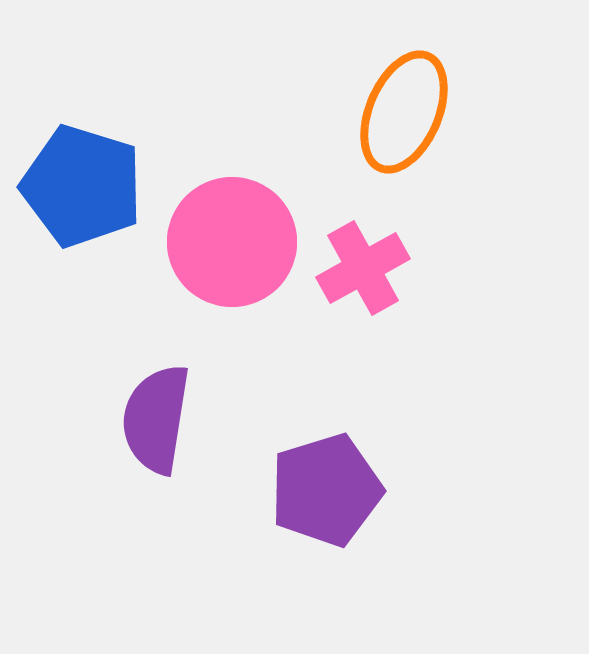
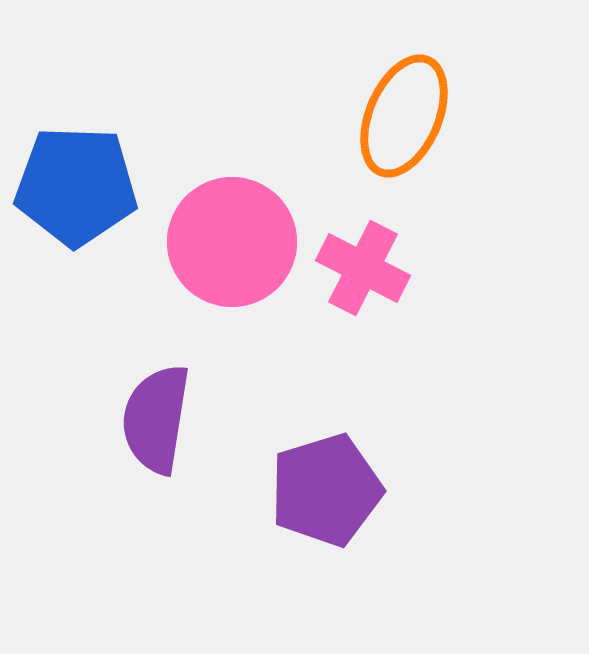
orange ellipse: moved 4 px down
blue pentagon: moved 6 px left; rotated 15 degrees counterclockwise
pink cross: rotated 34 degrees counterclockwise
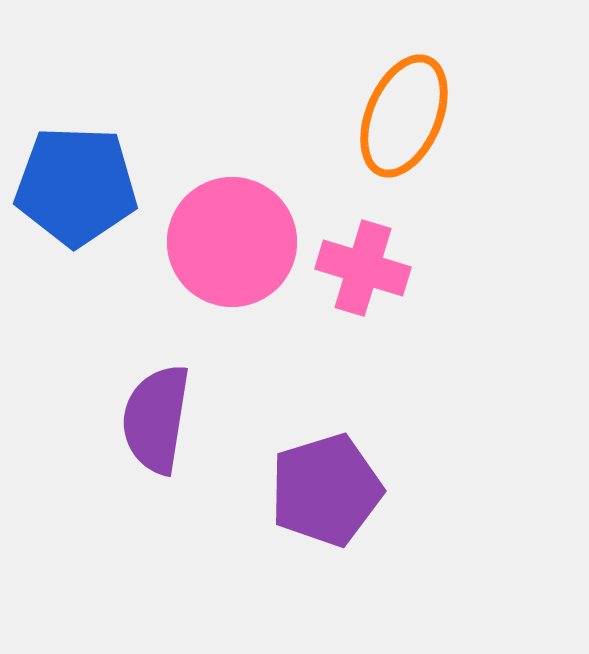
pink cross: rotated 10 degrees counterclockwise
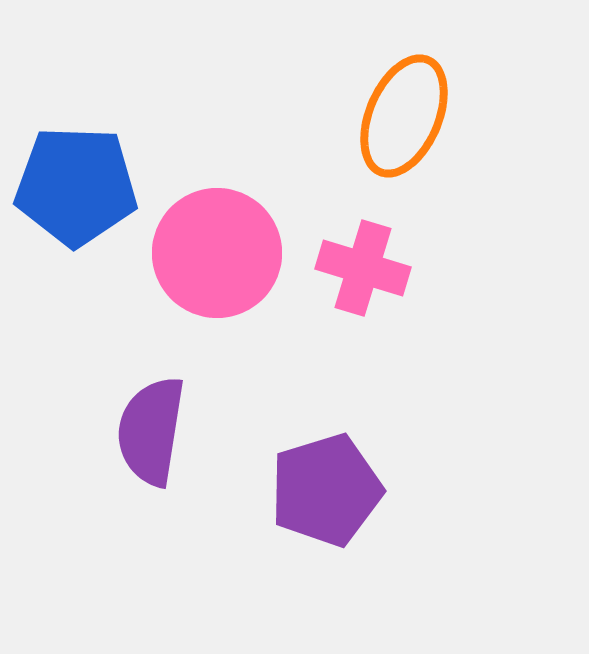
pink circle: moved 15 px left, 11 px down
purple semicircle: moved 5 px left, 12 px down
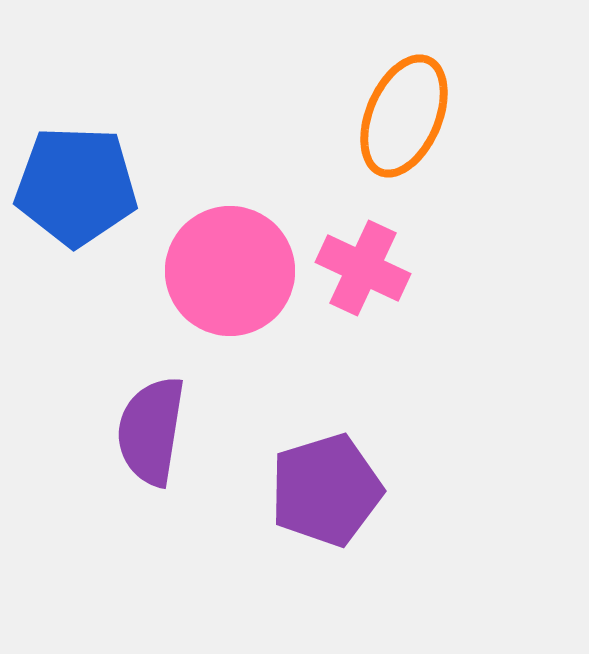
pink circle: moved 13 px right, 18 px down
pink cross: rotated 8 degrees clockwise
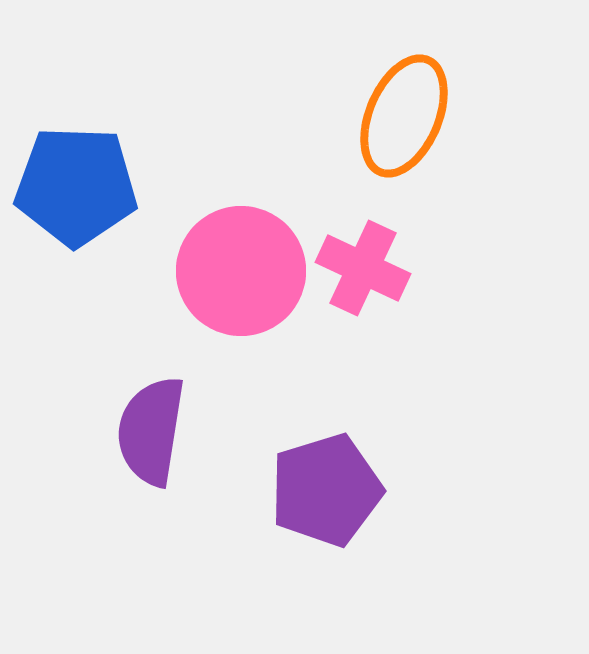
pink circle: moved 11 px right
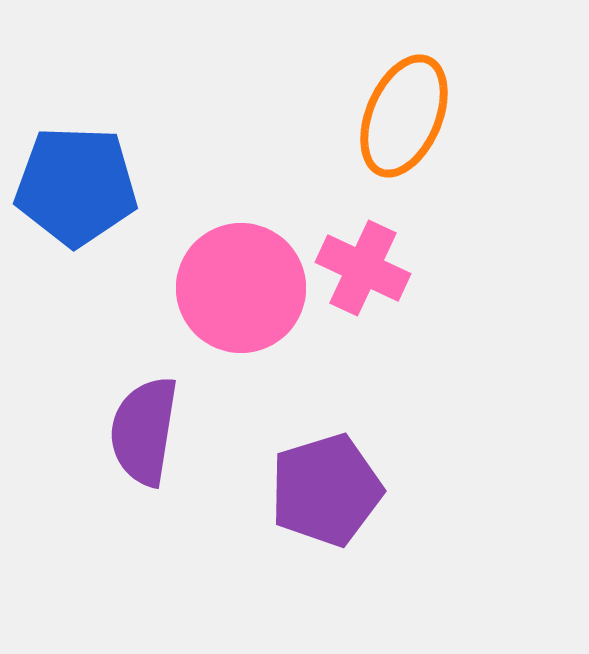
pink circle: moved 17 px down
purple semicircle: moved 7 px left
